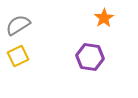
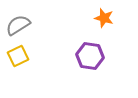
orange star: rotated 24 degrees counterclockwise
purple hexagon: moved 1 px up
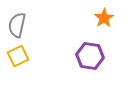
orange star: rotated 24 degrees clockwise
gray semicircle: moved 1 px left; rotated 45 degrees counterclockwise
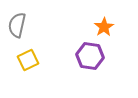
orange star: moved 9 px down
yellow square: moved 10 px right, 4 px down
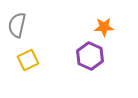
orange star: rotated 30 degrees clockwise
purple hexagon: rotated 16 degrees clockwise
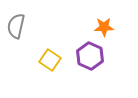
gray semicircle: moved 1 px left, 1 px down
yellow square: moved 22 px right; rotated 30 degrees counterclockwise
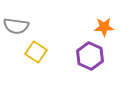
gray semicircle: rotated 95 degrees counterclockwise
yellow square: moved 14 px left, 8 px up
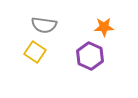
gray semicircle: moved 28 px right, 1 px up
yellow square: moved 1 px left
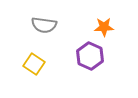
yellow square: moved 1 px left, 12 px down
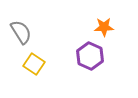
gray semicircle: moved 23 px left, 7 px down; rotated 130 degrees counterclockwise
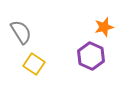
orange star: rotated 12 degrees counterclockwise
purple hexagon: moved 1 px right
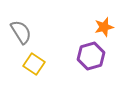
purple hexagon: rotated 20 degrees clockwise
